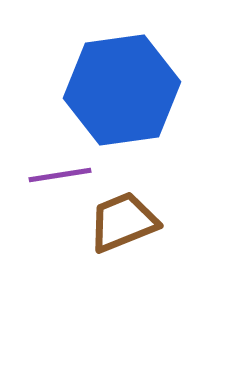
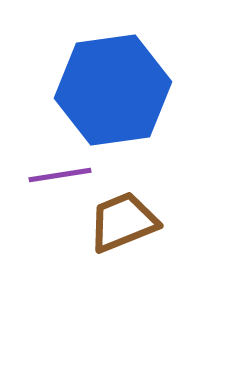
blue hexagon: moved 9 px left
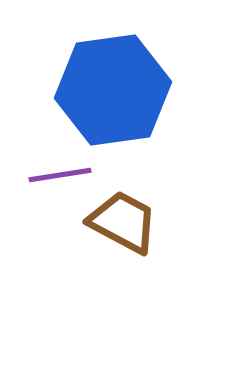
brown trapezoid: rotated 50 degrees clockwise
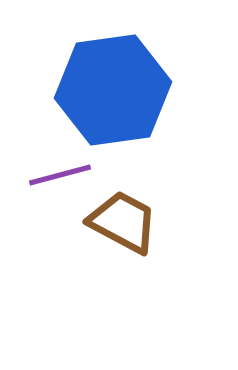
purple line: rotated 6 degrees counterclockwise
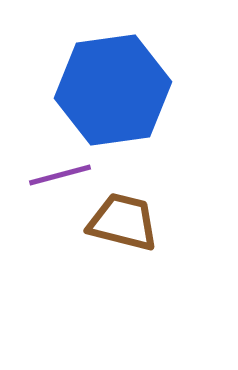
brown trapezoid: rotated 14 degrees counterclockwise
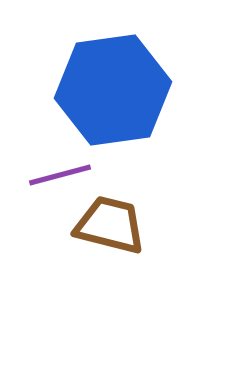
brown trapezoid: moved 13 px left, 3 px down
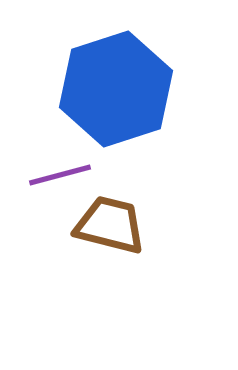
blue hexagon: moved 3 px right, 1 px up; rotated 10 degrees counterclockwise
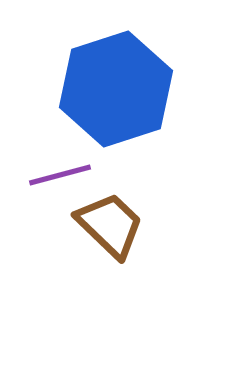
brown trapezoid: rotated 30 degrees clockwise
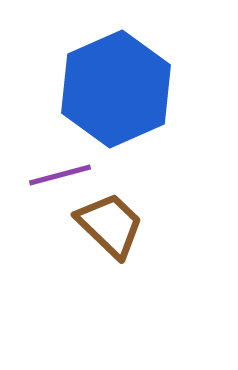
blue hexagon: rotated 6 degrees counterclockwise
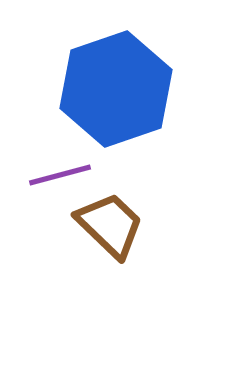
blue hexagon: rotated 5 degrees clockwise
